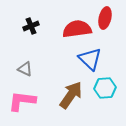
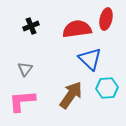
red ellipse: moved 1 px right, 1 px down
gray triangle: rotated 42 degrees clockwise
cyan hexagon: moved 2 px right
pink L-shape: rotated 12 degrees counterclockwise
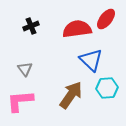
red ellipse: rotated 25 degrees clockwise
blue triangle: moved 1 px right, 1 px down
gray triangle: rotated 14 degrees counterclockwise
pink L-shape: moved 2 px left
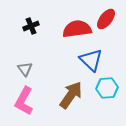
pink L-shape: moved 4 px right; rotated 56 degrees counterclockwise
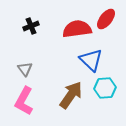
cyan hexagon: moved 2 px left
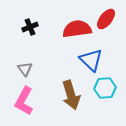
black cross: moved 1 px left, 1 px down
brown arrow: rotated 128 degrees clockwise
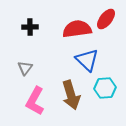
black cross: rotated 21 degrees clockwise
blue triangle: moved 4 px left
gray triangle: moved 1 px up; rotated 14 degrees clockwise
pink L-shape: moved 11 px right
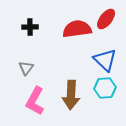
blue triangle: moved 18 px right
gray triangle: moved 1 px right
brown arrow: rotated 20 degrees clockwise
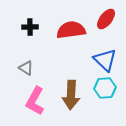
red semicircle: moved 6 px left, 1 px down
gray triangle: rotated 35 degrees counterclockwise
